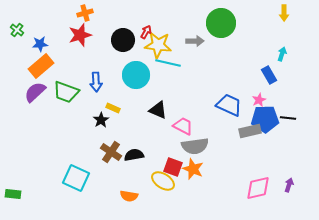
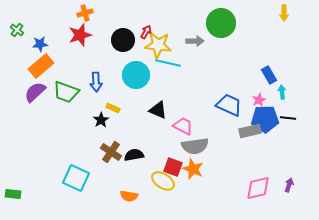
cyan arrow: moved 38 px down; rotated 24 degrees counterclockwise
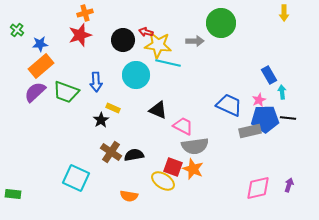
red arrow: rotated 104 degrees counterclockwise
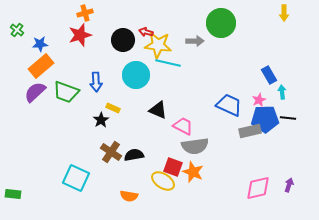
orange star: moved 3 px down
